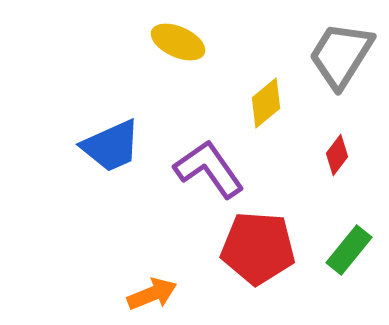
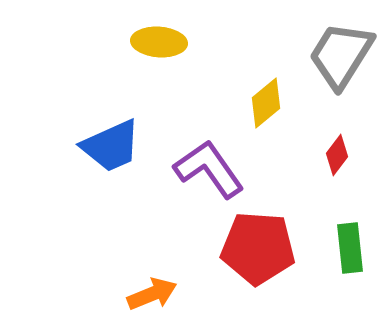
yellow ellipse: moved 19 px left; rotated 20 degrees counterclockwise
green rectangle: moved 1 px right, 2 px up; rotated 45 degrees counterclockwise
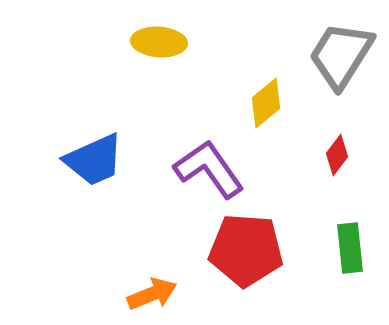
blue trapezoid: moved 17 px left, 14 px down
red pentagon: moved 12 px left, 2 px down
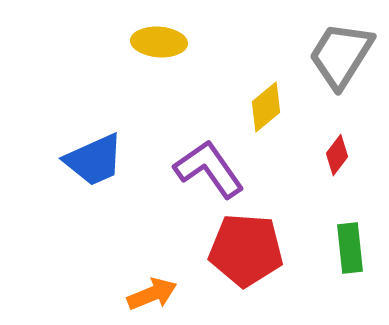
yellow diamond: moved 4 px down
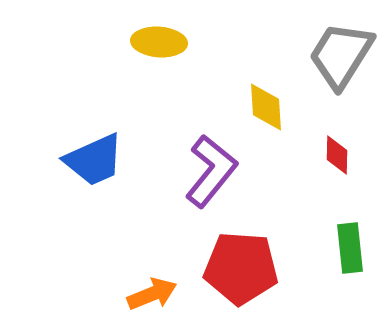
yellow diamond: rotated 54 degrees counterclockwise
red diamond: rotated 36 degrees counterclockwise
purple L-shape: moved 2 px right, 2 px down; rotated 74 degrees clockwise
red pentagon: moved 5 px left, 18 px down
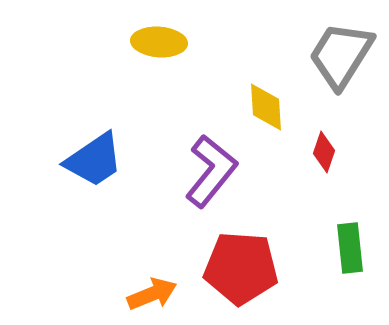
red diamond: moved 13 px left, 3 px up; rotated 18 degrees clockwise
blue trapezoid: rotated 10 degrees counterclockwise
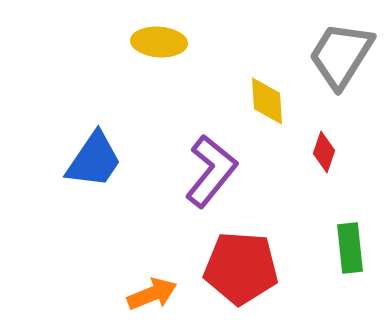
yellow diamond: moved 1 px right, 6 px up
blue trapezoid: rotated 22 degrees counterclockwise
